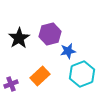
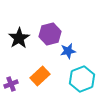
cyan hexagon: moved 5 px down
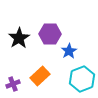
purple hexagon: rotated 15 degrees clockwise
blue star: moved 1 px right; rotated 21 degrees counterclockwise
purple cross: moved 2 px right
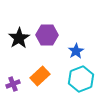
purple hexagon: moved 3 px left, 1 px down
blue star: moved 7 px right
cyan hexagon: moved 1 px left
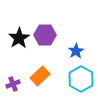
purple hexagon: moved 2 px left
cyan hexagon: rotated 10 degrees counterclockwise
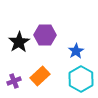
black star: moved 4 px down
purple cross: moved 1 px right, 3 px up
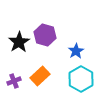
purple hexagon: rotated 15 degrees clockwise
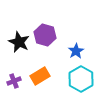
black star: rotated 15 degrees counterclockwise
orange rectangle: rotated 12 degrees clockwise
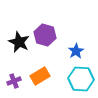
cyan hexagon: rotated 25 degrees counterclockwise
